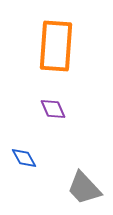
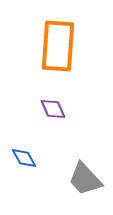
orange rectangle: moved 2 px right
gray trapezoid: moved 1 px right, 9 px up
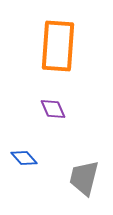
blue diamond: rotated 12 degrees counterclockwise
gray trapezoid: moved 1 px left, 1 px up; rotated 57 degrees clockwise
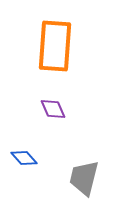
orange rectangle: moved 3 px left
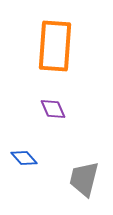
gray trapezoid: moved 1 px down
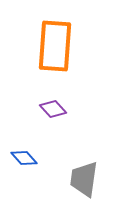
purple diamond: rotated 20 degrees counterclockwise
gray trapezoid: rotated 6 degrees counterclockwise
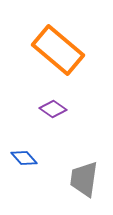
orange rectangle: moved 3 px right, 4 px down; rotated 54 degrees counterclockwise
purple diamond: rotated 12 degrees counterclockwise
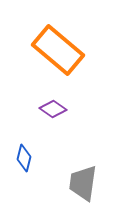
blue diamond: rotated 56 degrees clockwise
gray trapezoid: moved 1 px left, 4 px down
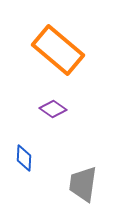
blue diamond: rotated 12 degrees counterclockwise
gray trapezoid: moved 1 px down
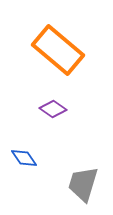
blue diamond: rotated 36 degrees counterclockwise
gray trapezoid: rotated 9 degrees clockwise
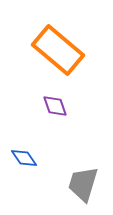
purple diamond: moved 2 px right, 3 px up; rotated 36 degrees clockwise
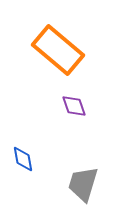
purple diamond: moved 19 px right
blue diamond: moved 1 px left, 1 px down; rotated 24 degrees clockwise
